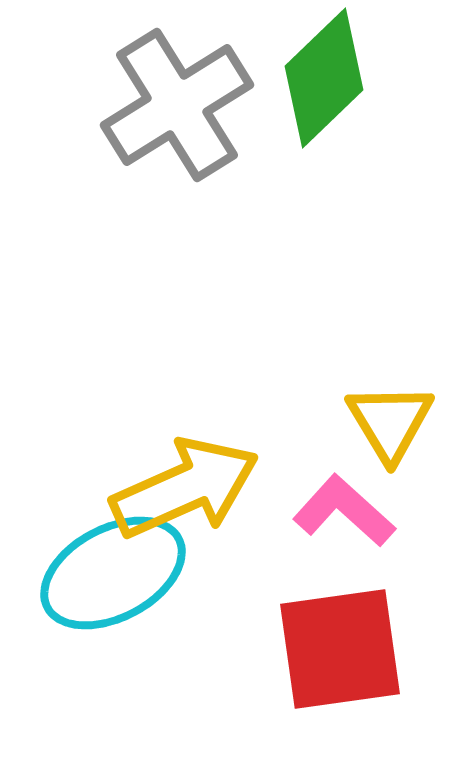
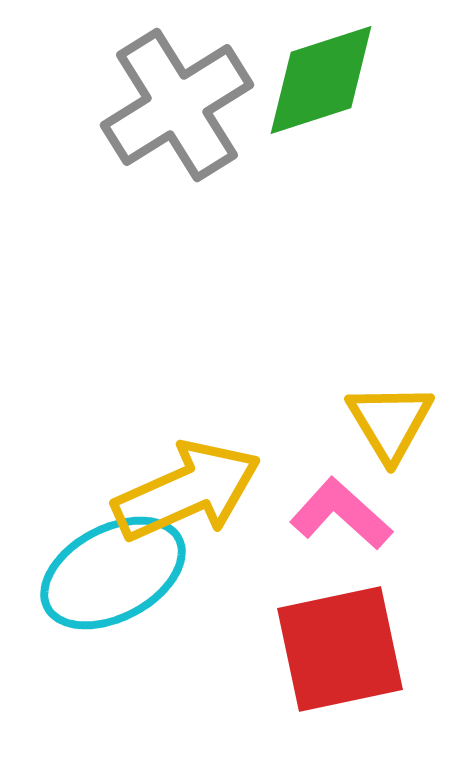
green diamond: moved 3 px left, 2 px down; rotated 26 degrees clockwise
yellow arrow: moved 2 px right, 3 px down
pink L-shape: moved 3 px left, 3 px down
red square: rotated 4 degrees counterclockwise
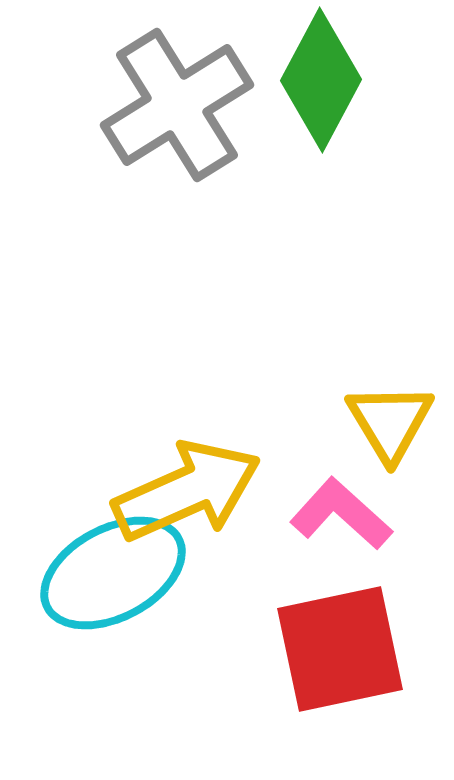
green diamond: rotated 44 degrees counterclockwise
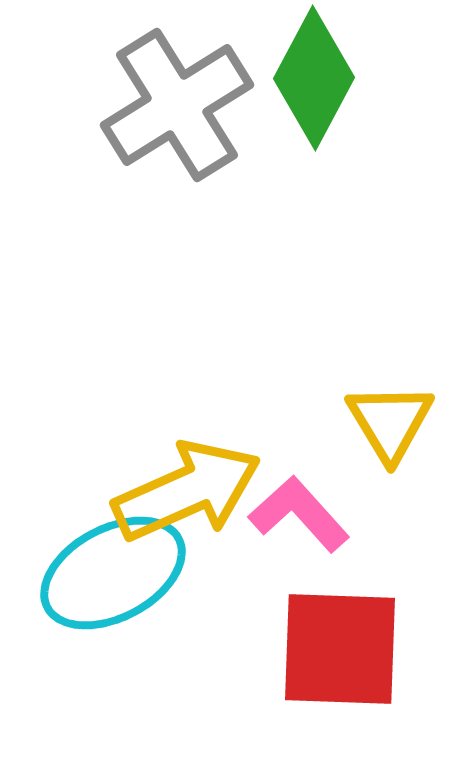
green diamond: moved 7 px left, 2 px up
pink L-shape: moved 42 px left; rotated 6 degrees clockwise
red square: rotated 14 degrees clockwise
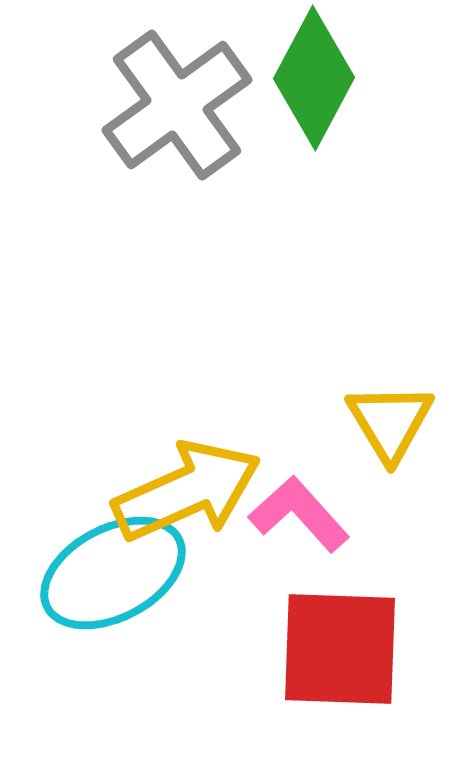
gray cross: rotated 4 degrees counterclockwise
